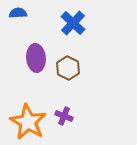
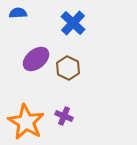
purple ellipse: moved 1 px down; rotated 56 degrees clockwise
orange star: moved 2 px left
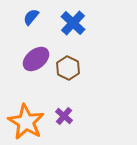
blue semicircle: moved 13 px right, 4 px down; rotated 48 degrees counterclockwise
purple cross: rotated 18 degrees clockwise
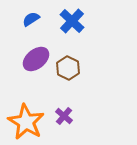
blue semicircle: moved 2 px down; rotated 18 degrees clockwise
blue cross: moved 1 px left, 2 px up
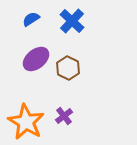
purple cross: rotated 12 degrees clockwise
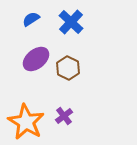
blue cross: moved 1 px left, 1 px down
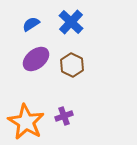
blue semicircle: moved 5 px down
brown hexagon: moved 4 px right, 3 px up
purple cross: rotated 18 degrees clockwise
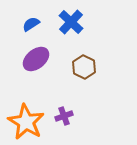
brown hexagon: moved 12 px right, 2 px down
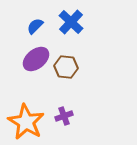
blue semicircle: moved 4 px right, 2 px down; rotated 12 degrees counterclockwise
brown hexagon: moved 18 px left; rotated 20 degrees counterclockwise
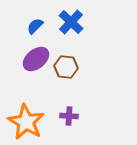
purple cross: moved 5 px right; rotated 24 degrees clockwise
